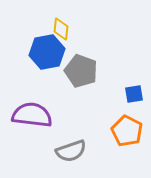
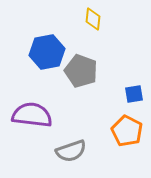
yellow diamond: moved 32 px right, 10 px up
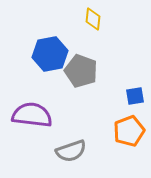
blue hexagon: moved 3 px right, 2 px down
blue square: moved 1 px right, 2 px down
orange pentagon: moved 2 px right; rotated 24 degrees clockwise
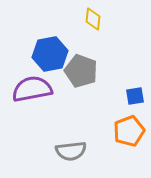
purple semicircle: moved 26 px up; rotated 18 degrees counterclockwise
gray semicircle: rotated 12 degrees clockwise
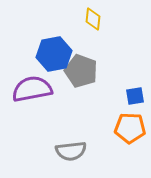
blue hexagon: moved 4 px right
orange pentagon: moved 1 px right, 3 px up; rotated 24 degrees clockwise
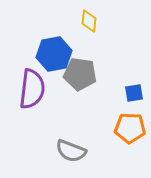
yellow diamond: moved 4 px left, 2 px down
gray pentagon: moved 1 px left, 3 px down; rotated 12 degrees counterclockwise
purple semicircle: rotated 108 degrees clockwise
blue square: moved 1 px left, 3 px up
gray semicircle: rotated 28 degrees clockwise
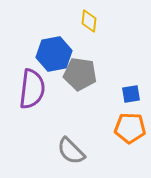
blue square: moved 3 px left, 1 px down
gray semicircle: rotated 24 degrees clockwise
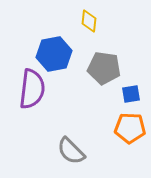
gray pentagon: moved 24 px right, 6 px up
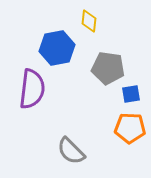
blue hexagon: moved 3 px right, 6 px up
gray pentagon: moved 4 px right
